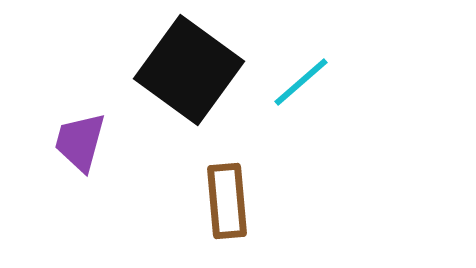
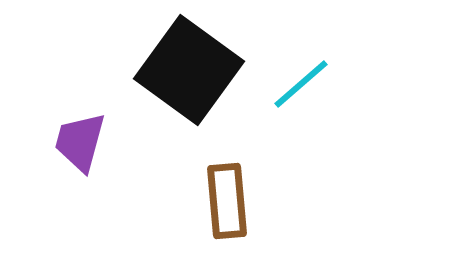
cyan line: moved 2 px down
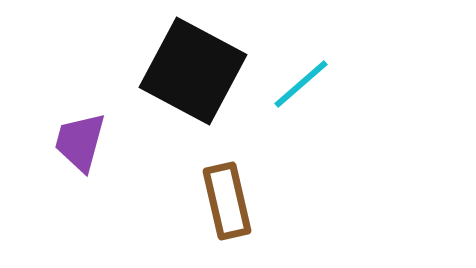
black square: moved 4 px right, 1 px down; rotated 8 degrees counterclockwise
brown rectangle: rotated 8 degrees counterclockwise
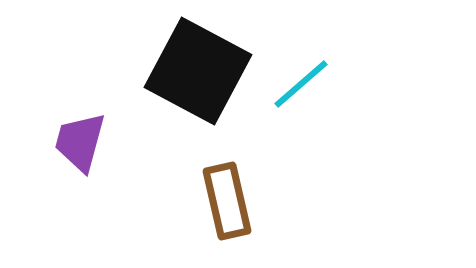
black square: moved 5 px right
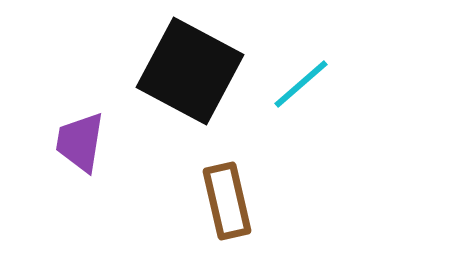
black square: moved 8 px left
purple trapezoid: rotated 6 degrees counterclockwise
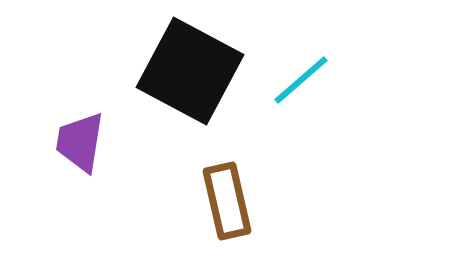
cyan line: moved 4 px up
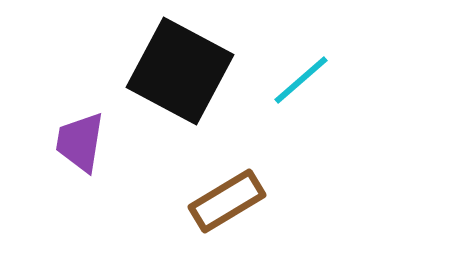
black square: moved 10 px left
brown rectangle: rotated 72 degrees clockwise
